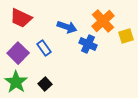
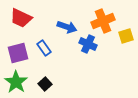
orange cross: rotated 20 degrees clockwise
purple square: rotated 30 degrees clockwise
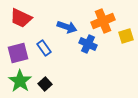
green star: moved 4 px right, 1 px up
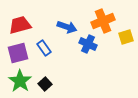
red trapezoid: moved 1 px left, 7 px down; rotated 140 degrees clockwise
yellow square: moved 1 px down
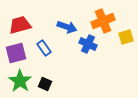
purple square: moved 2 px left
black square: rotated 24 degrees counterclockwise
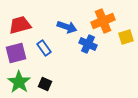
green star: moved 1 px left, 1 px down
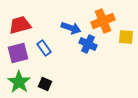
blue arrow: moved 4 px right, 1 px down
yellow square: rotated 21 degrees clockwise
purple square: moved 2 px right
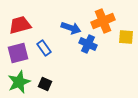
green star: rotated 15 degrees clockwise
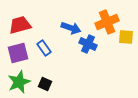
orange cross: moved 4 px right, 1 px down
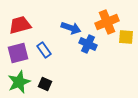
blue rectangle: moved 2 px down
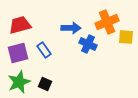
blue arrow: rotated 18 degrees counterclockwise
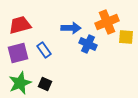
green star: moved 1 px right, 1 px down
